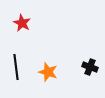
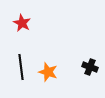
black line: moved 5 px right
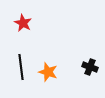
red star: moved 1 px right
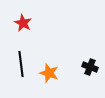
black line: moved 3 px up
orange star: moved 1 px right, 1 px down
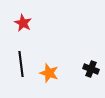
black cross: moved 1 px right, 2 px down
